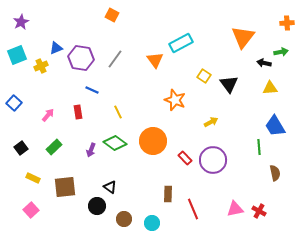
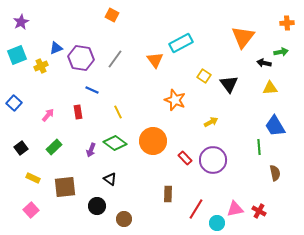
black triangle at (110, 187): moved 8 px up
red line at (193, 209): moved 3 px right; rotated 55 degrees clockwise
cyan circle at (152, 223): moved 65 px right
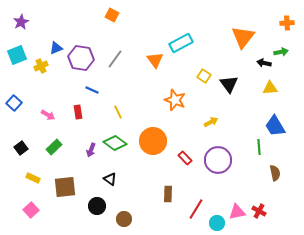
pink arrow at (48, 115): rotated 80 degrees clockwise
purple circle at (213, 160): moved 5 px right
pink triangle at (235, 209): moved 2 px right, 3 px down
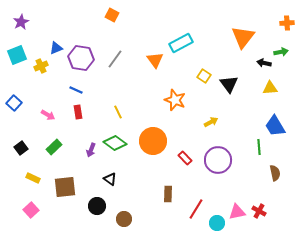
blue line at (92, 90): moved 16 px left
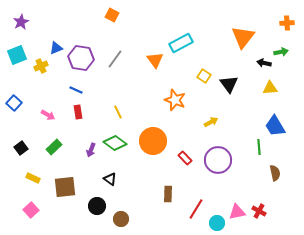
brown circle at (124, 219): moved 3 px left
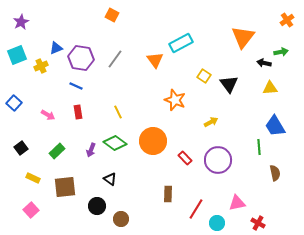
orange cross at (287, 23): moved 3 px up; rotated 32 degrees counterclockwise
blue line at (76, 90): moved 4 px up
green rectangle at (54, 147): moved 3 px right, 4 px down
red cross at (259, 211): moved 1 px left, 12 px down
pink triangle at (237, 212): moved 9 px up
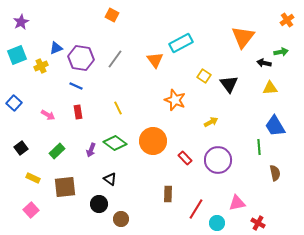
yellow line at (118, 112): moved 4 px up
black circle at (97, 206): moved 2 px right, 2 px up
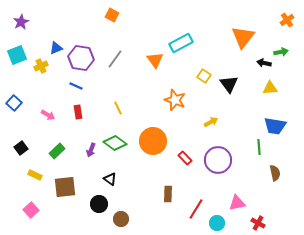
blue trapezoid at (275, 126): rotated 50 degrees counterclockwise
yellow rectangle at (33, 178): moved 2 px right, 3 px up
